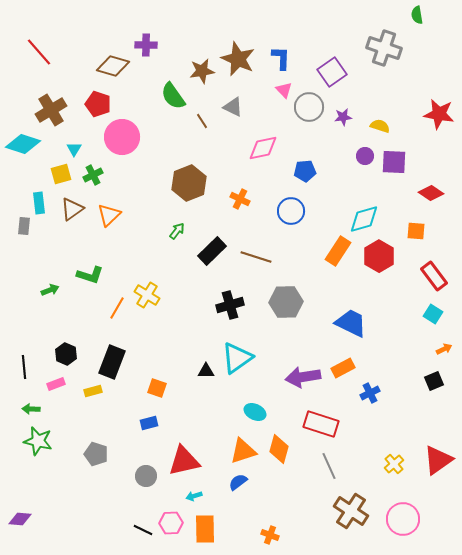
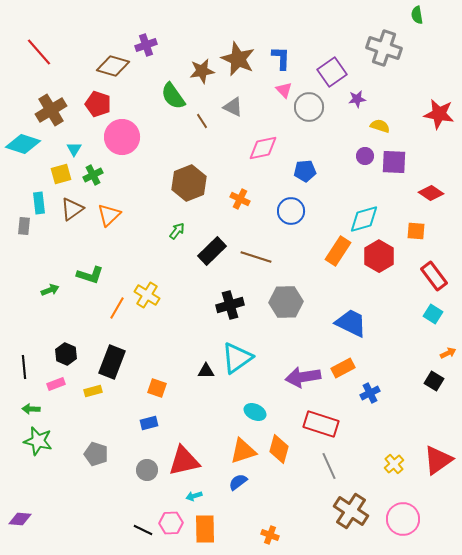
purple cross at (146, 45): rotated 20 degrees counterclockwise
purple star at (343, 117): moved 14 px right, 18 px up
orange arrow at (444, 349): moved 4 px right, 4 px down
black square at (434, 381): rotated 36 degrees counterclockwise
gray circle at (146, 476): moved 1 px right, 6 px up
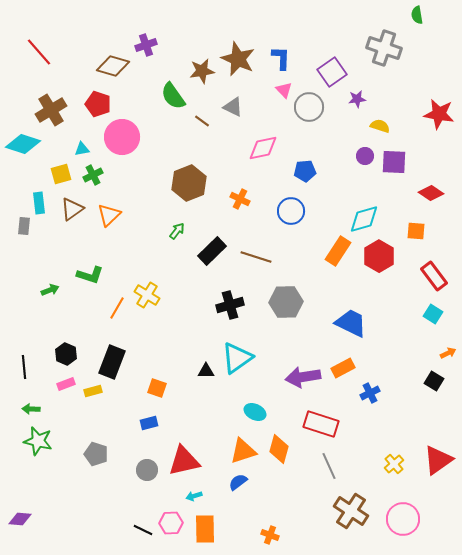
brown line at (202, 121): rotated 21 degrees counterclockwise
cyan triangle at (74, 149): moved 8 px right; rotated 49 degrees clockwise
pink rectangle at (56, 384): moved 10 px right
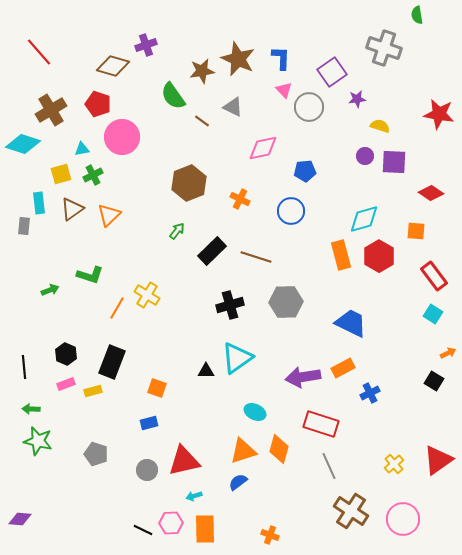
orange rectangle at (338, 251): moved 3 px right, 4 px down; rotated 48 degrees counterclockwise
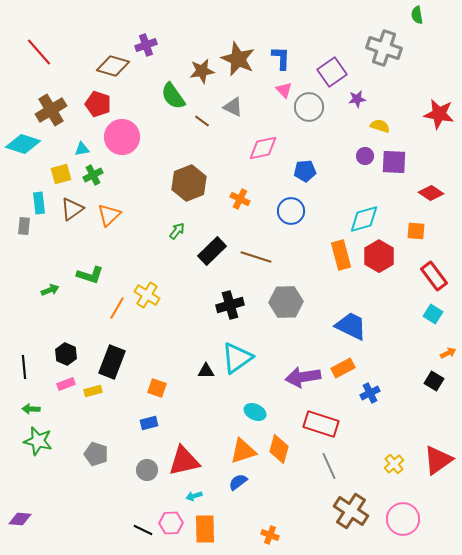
blue trapezoid at (351, 323): moved 3 px down
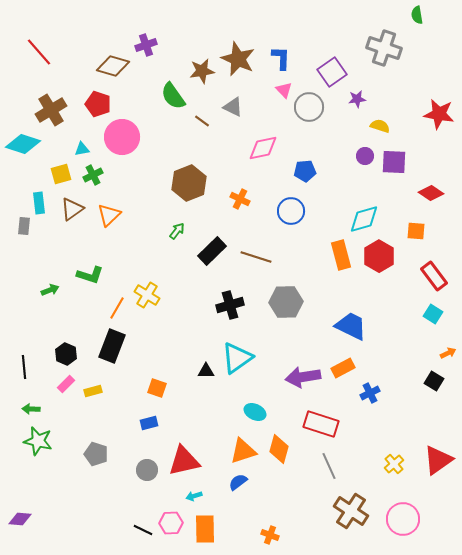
black rectangle at (112, 362): moved 16 px up
pink rectangle at (66, 384): rotated 24 degrees counterclockwise
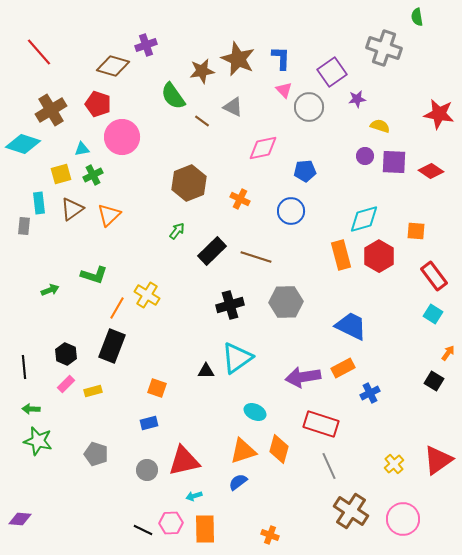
green semicircle at (417, 15): moved 2 px down
red diamond at (431, 193): moved 22 px up
green L-shape at (90, 275): moved 4 px right
orange arrow at (448, 353): rotated 28 degrees counterclockwise
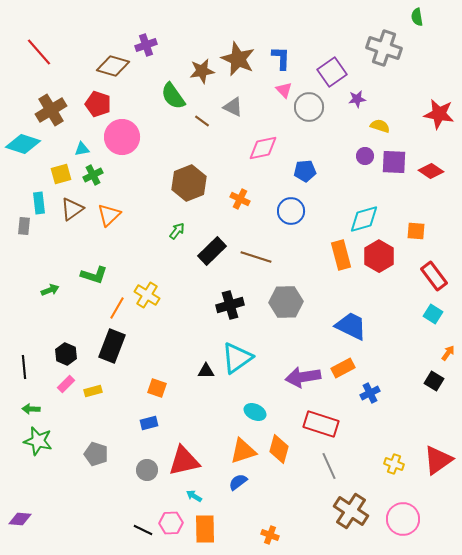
yellow cross at (394, 464): rotated 30 degrees counterclockwise
cyan arrow at (194, 496): rotated 49 degrees clockwise
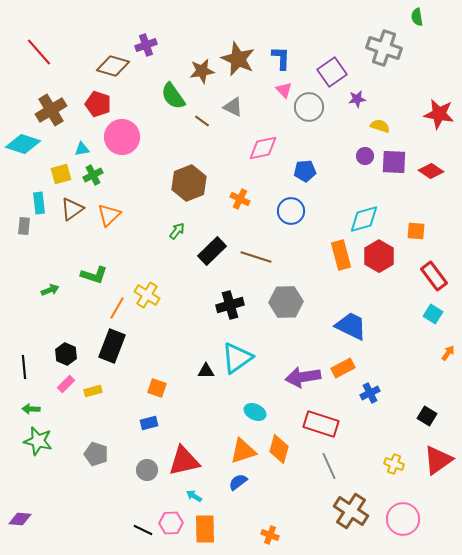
black square at (434, 381): moved 7 px left, 35 px down
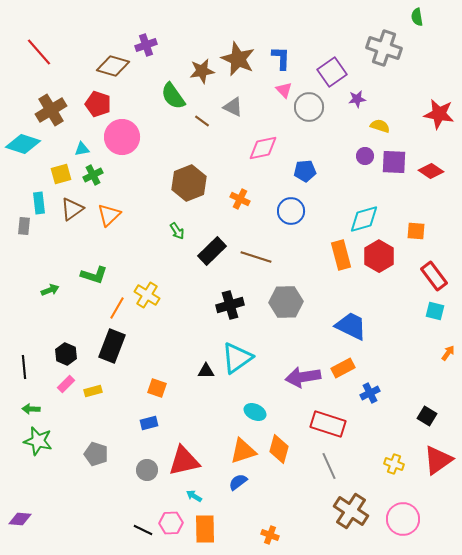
green arrow at (177, 231): rotated 108 degrees clockwise
cyan square at (433, 314): moved 2 px right, 3 px up; rotated 18 degrees counterclockwise
red rectangle at (321, 424): moved 7 px right
